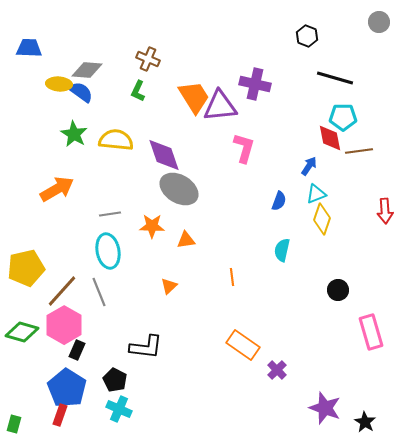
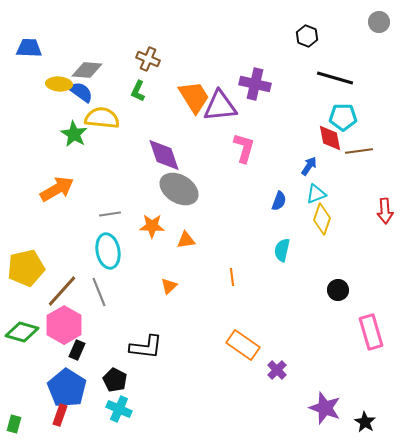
yellow semicircle at (116, 140): moved 14 px left, 22 px up
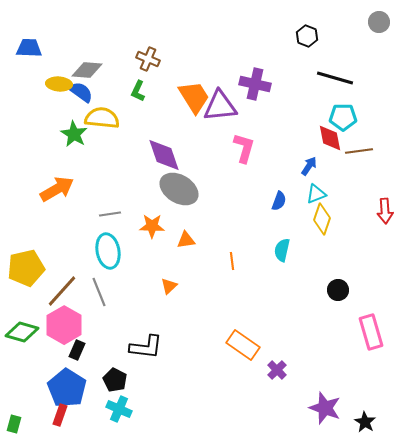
orange line at (232, 277): moved 16 px up
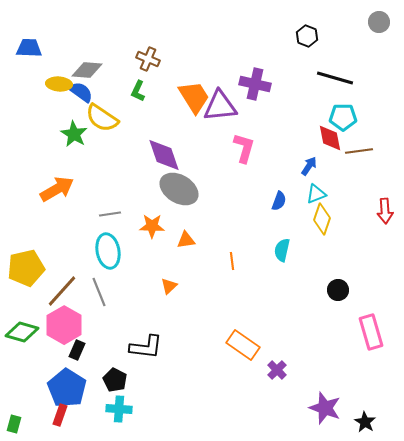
yellow semicircle at (102, 118): rotated 152 degrees counterclockwise
cyan cross at (119, 409): rotated 20 degrees counterclockwise
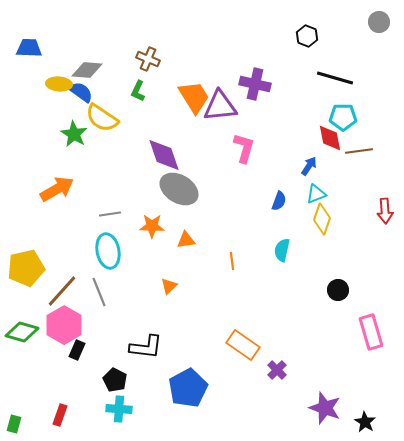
blue pentagon at (67, 388): moved 121 px right; rotated 12 degrees clockwise
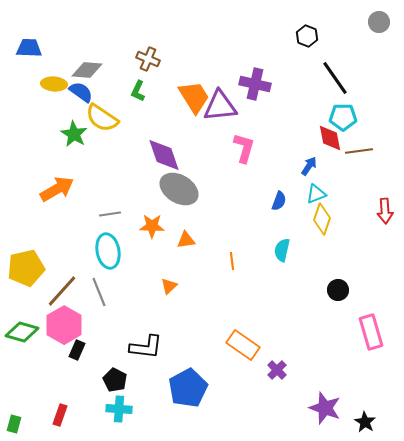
black line at (335, 78): rotated 39 degrees clockwise
yellow ellipse at (59, 84): moved 5 px left
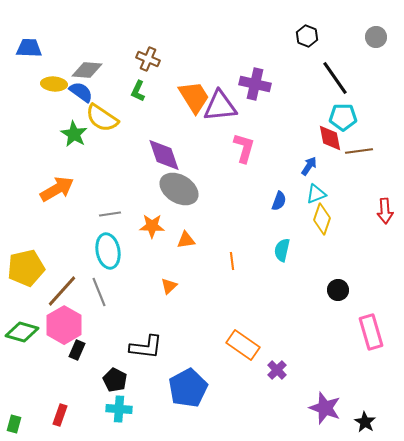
gray circle at (379, 22): moved 3 px left, 15 px down
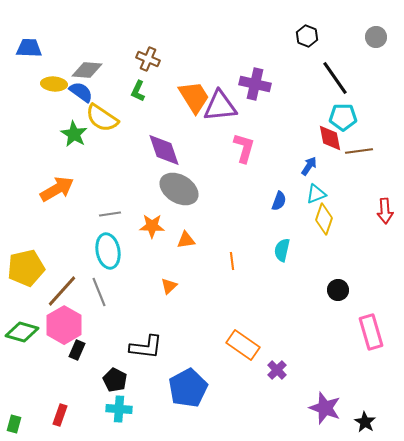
purple diamond at (164, 155): moved 5 px up
yellow diamond at (322, 219): moved 2 px right
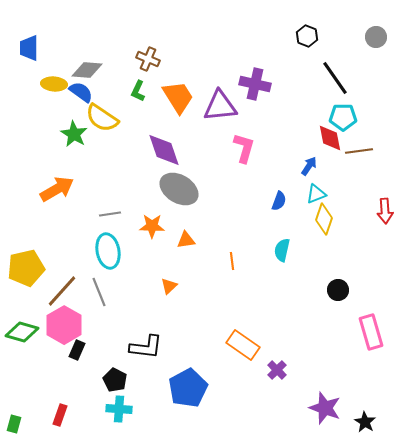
blue trapezoid at (29, 48): rotated 92 degrees counterclockwise
orange trapezoid at (194, 97): moved 16 px left
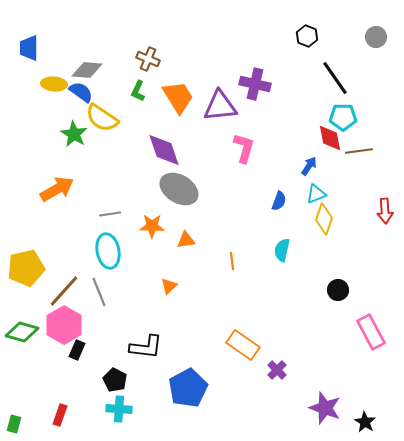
brown line at (62, 291): moved 2 px right
pink rectangle at (371, 332): rotated 12 degrees counterclockwise
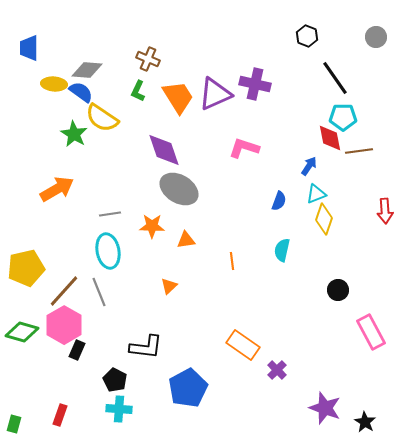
purple triangle at (220, 106): moved 5 px left, 12 px up; rotated 18 degrees counterclockwise
pink L-shape at (244, 148): rotated 88 degrees counterclockwise
